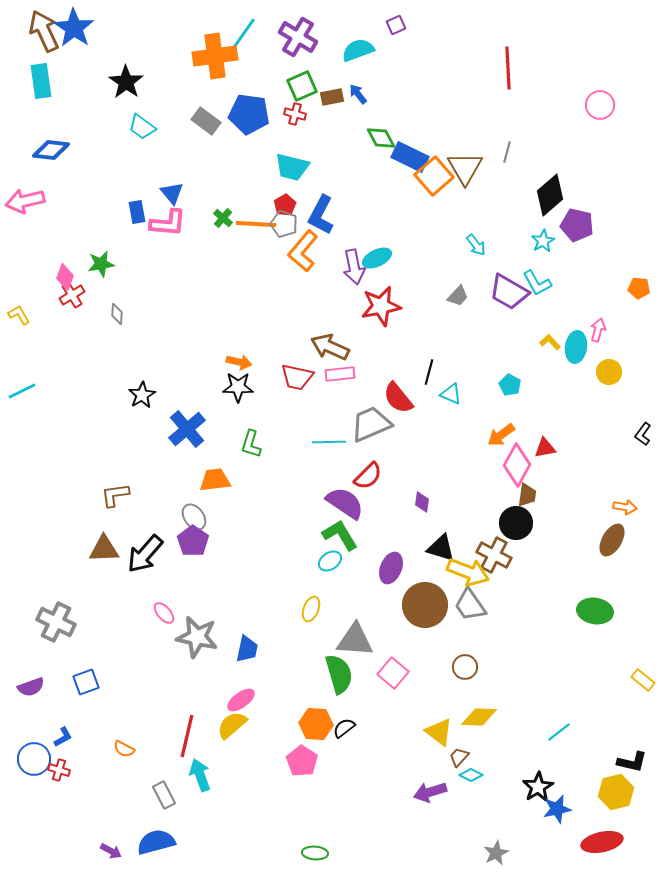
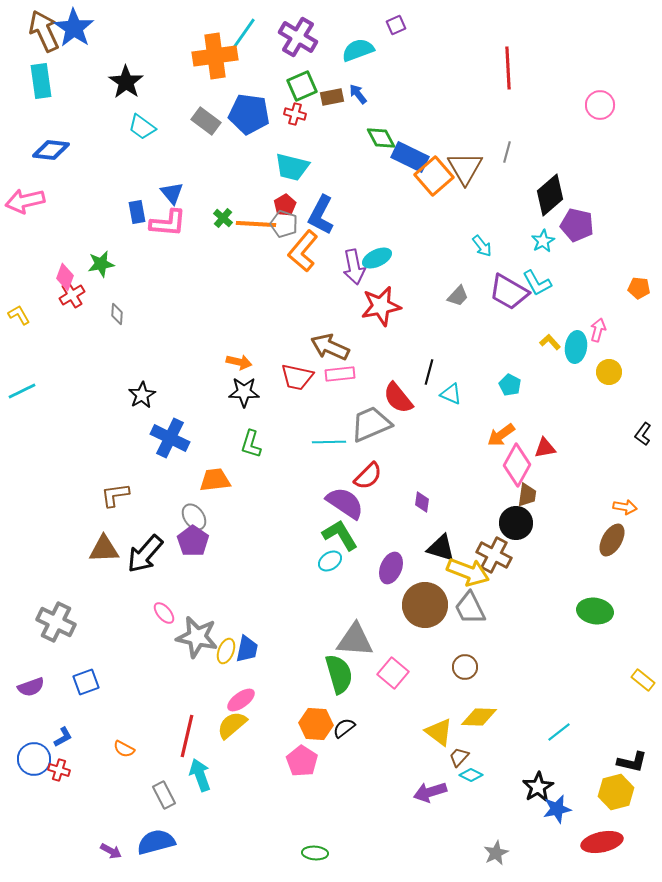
cyan arrow at (476, 245): moved 6 px right, 1 px down
black star at (238, 387): moved 6 px right, 5 px down
blue cross at (187, 429): moved 17 px left, 9 px down; rotated 24 degrees counterclockwise
gray trapezoid at (470, 605): moved 3 px down; rotated 9 degrees clockwise
yellow ellipse at (311, 609): moved 85 px left, 42 px down
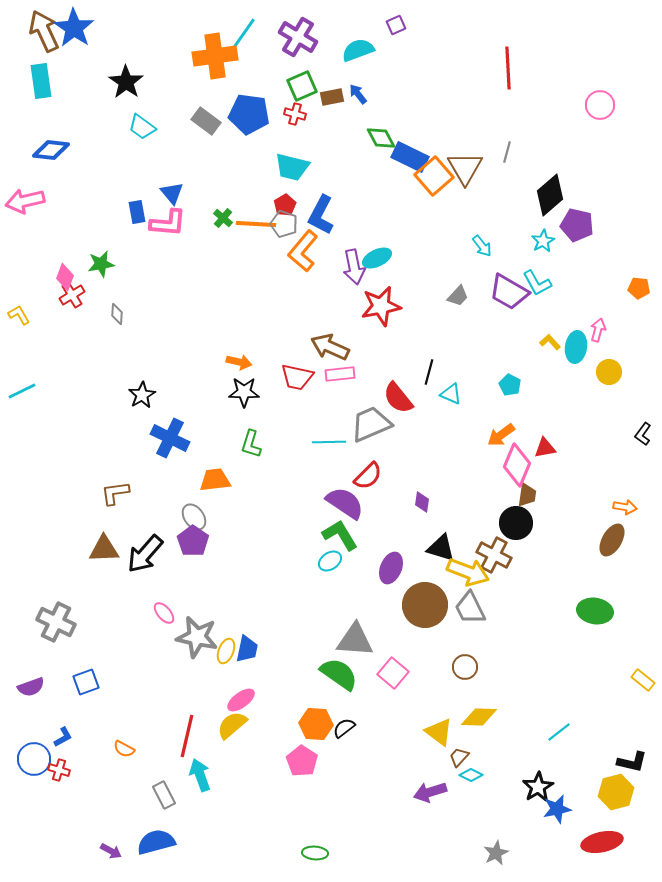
pink diamond at (517, 465): rotated 6 degrees counterclockwise
brown L-shape at (115, 495): moved 2 px up
green semicircle at (339, 674): rotated 39 degrees counterclockwise
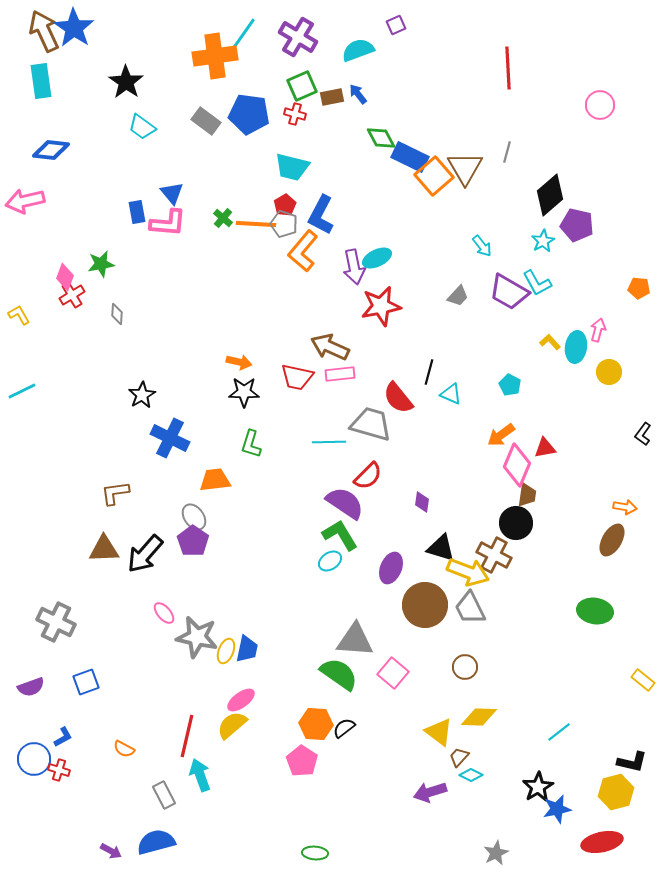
gray trapezoid at (371, 424): rotated 39 degrees clockwise
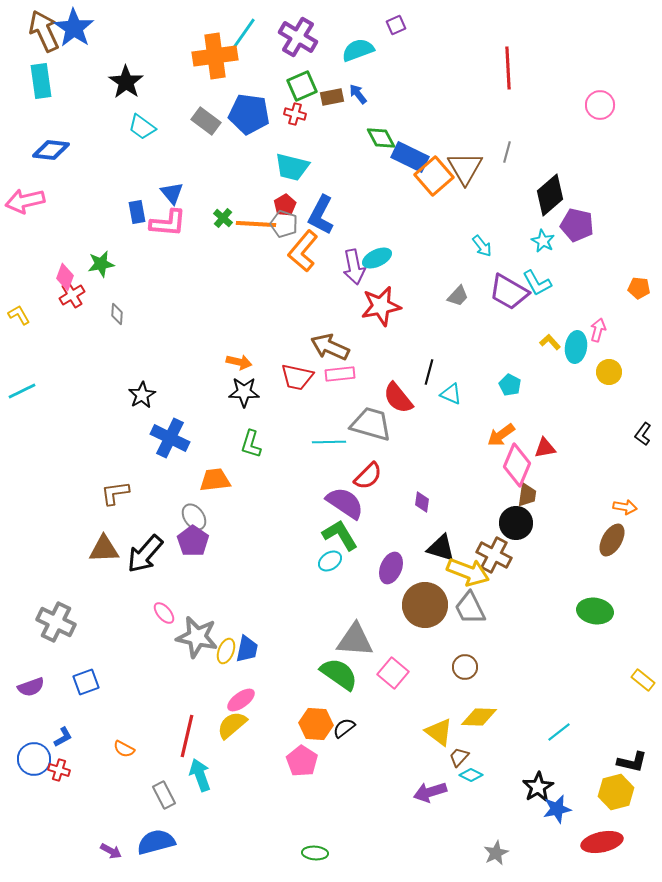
cyan star at (543, 241): rotated 15 degrees counterclockwise
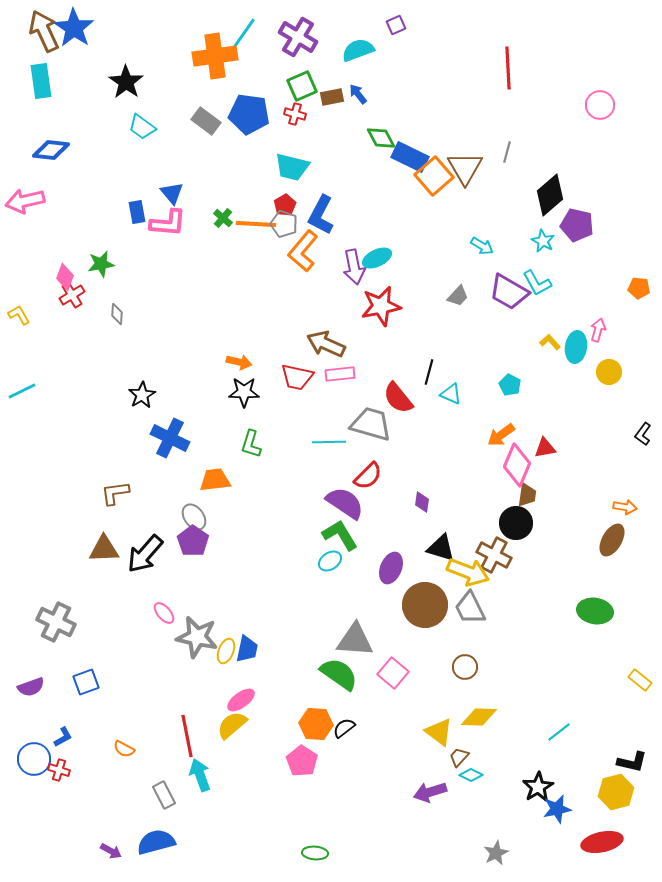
cyan arrow at (482, 246): rotated 20 degrees counterclockwise
brown arrow at (330, 347): moved 4 px left, 3 px up
yellow rectangle at (643, 680): moved 3 px left
red line at (187, 736): rotated 24 degrees counterclockwise
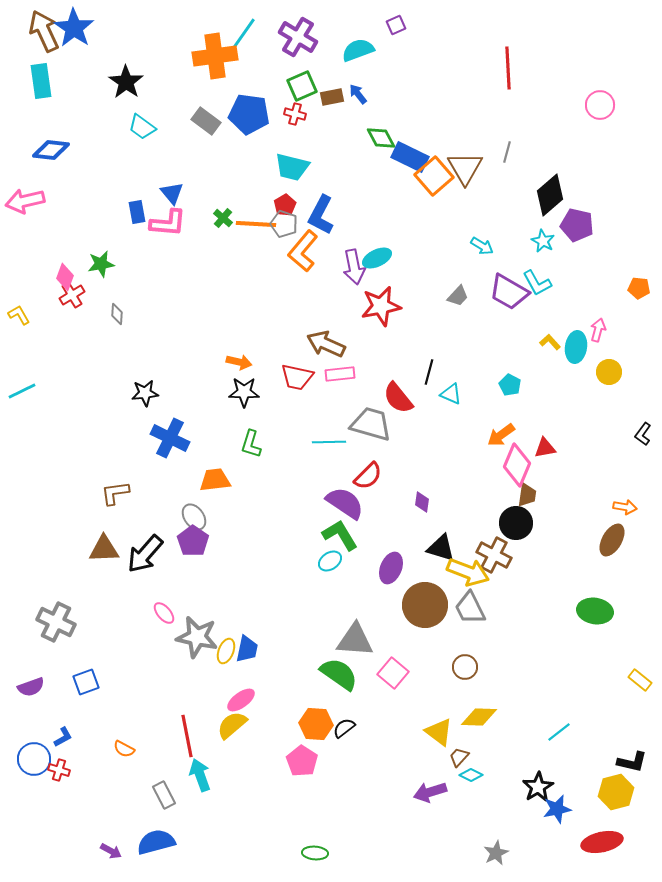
black star at (142, 395): moved 3 px right, 2 px up; rotated 24 degrees clockwise
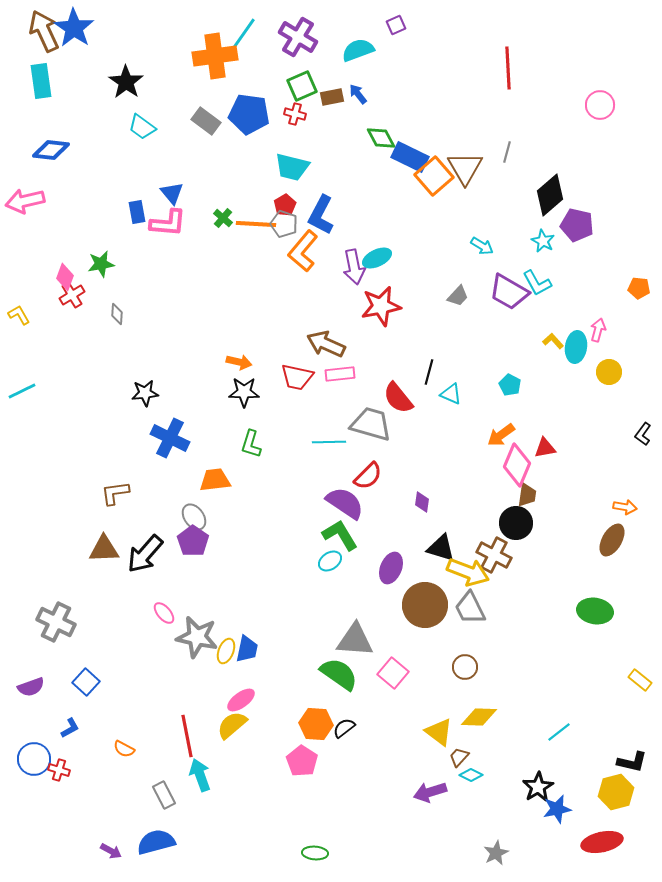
yellow L-shape at (550, 342): moved 3 px right, 1 px up
blue square at (86, 682): rotated 28 degrees counterclockwise
blue L-shape at (63, 737): moved 7 px right, 9 px up
